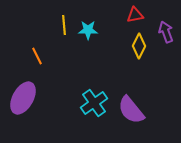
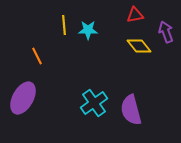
yellow diamond: rotated 65 degrees counterclockwise
purple semicircle: rotated 24 degrees clockwise
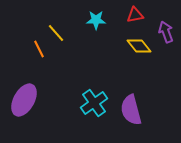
yellow line: moved 8 px left, 8 px down; rotated 36 degrees counterclockwise
cyan star: moved 8 px right, 10 px up
orange line: moved 2 px right, 7 px up
purple ellipse: moved 1 px right, 2 px down
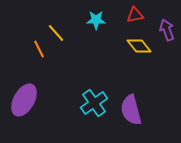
purple arrow: moved 1 px right, 2 px up
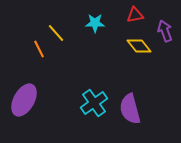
cyan star: moved 1 px left, 3 px down
purple arrow: moved 2 px left, 1 px down
purple semicircle: moved 1 px left, 1 px up
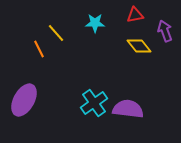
purple semicircle: moved 2 px left; rotated 112 degrees clockwise
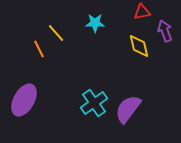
red triangle: moved 7 px right, 3 px up
yellow diamond: rotated 25 degrees clockwise
purple semicircle: rotated 60 degrees counterclockwise
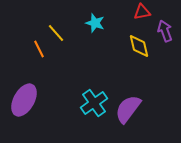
cyan star: rotated 18 degrees clockwise
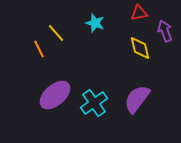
red triangle: moved 3 px left, 1 px down
yellow diamond: moved 1 px right, 2 px down
purple ellipse: moved 31 px right, 5 px up; rotated 20 degrees clockwise
purple semicircle: moved 9 px right, 10 px up
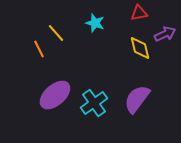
purple arrow: moved 3 px down; rotated 85 degrees clockwise
